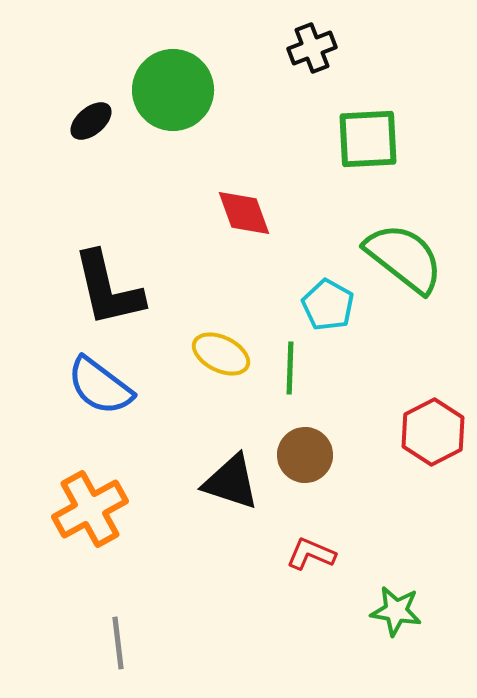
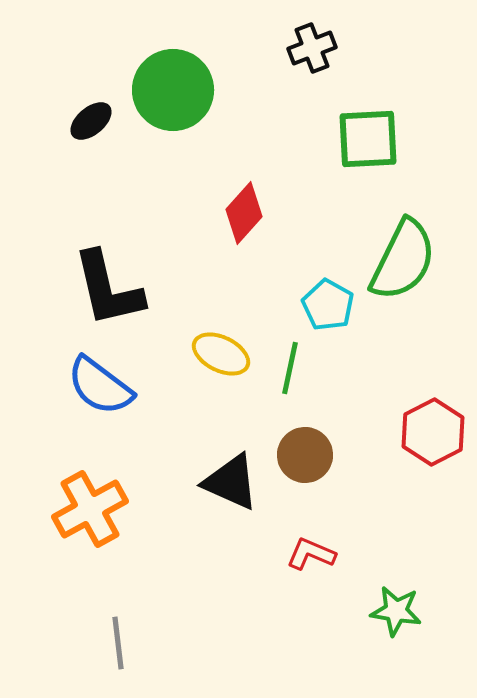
red diamond: rotated 62 degrees clockwise
green semicircle: moved 1 px left, 2 px down; rotated 78 degrees clockwise
green line: rotated 10 degrees clockwise
black triangle: rotated 6 degrees clockwise
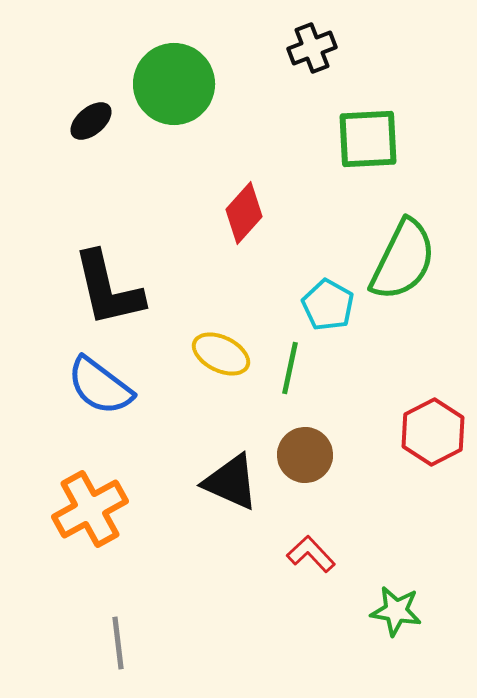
green circle: moved 1 px right, 6 px up
red L-shape: rotated 24 degrees clockwise
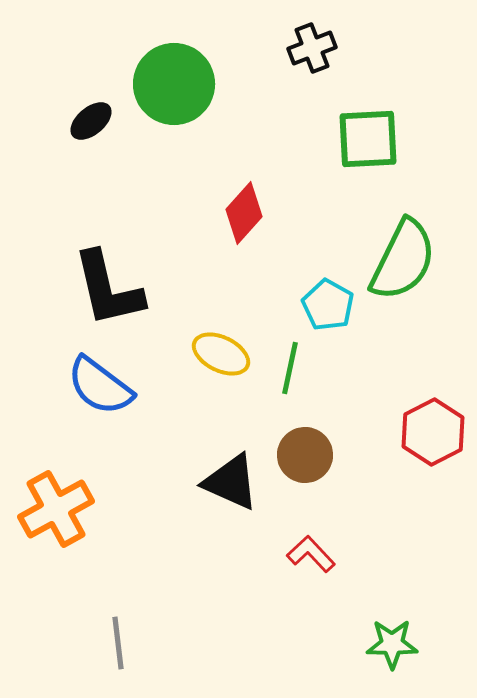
orange cross: moved 34 px left
green star: moved 4 px left, 33 px down; rotated 9 degrees counterclockwise
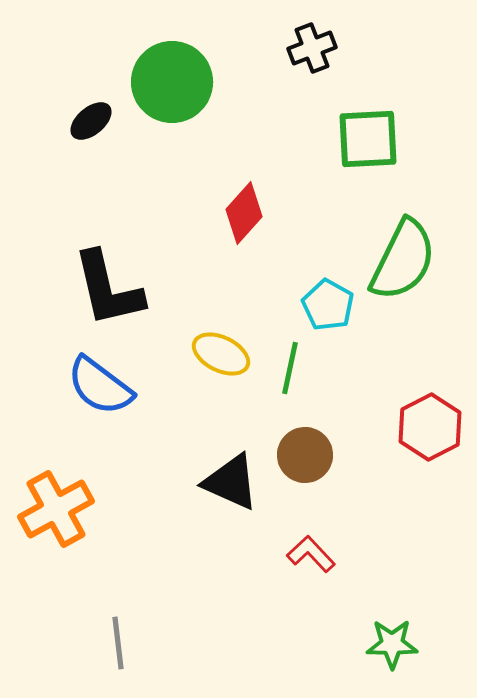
green circle: moved 2 px left, 2 px up
red hexagon: moved 3 px left, 5 px up
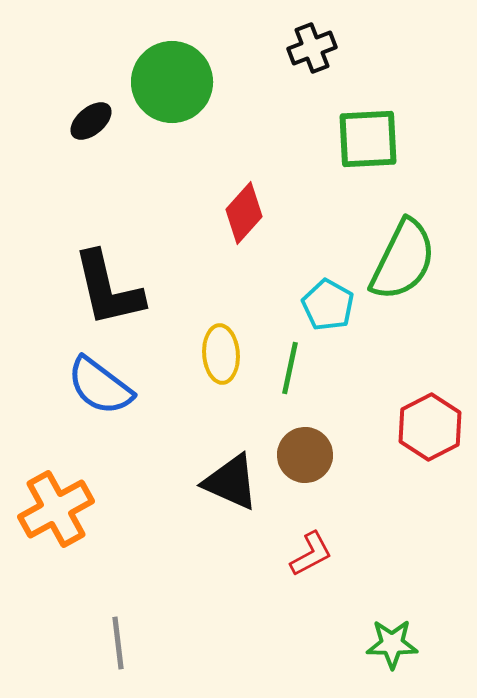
yellow ellipse: rotated 60 degrees clockwise
red L-shape: rotated 105 degrees clockwise
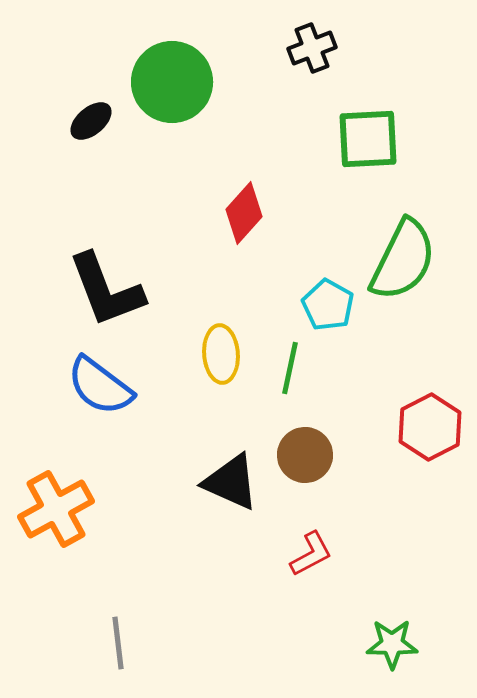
black L-shape: moved 2 px left, 1 px down; rotated 8 degrees counterclockwise
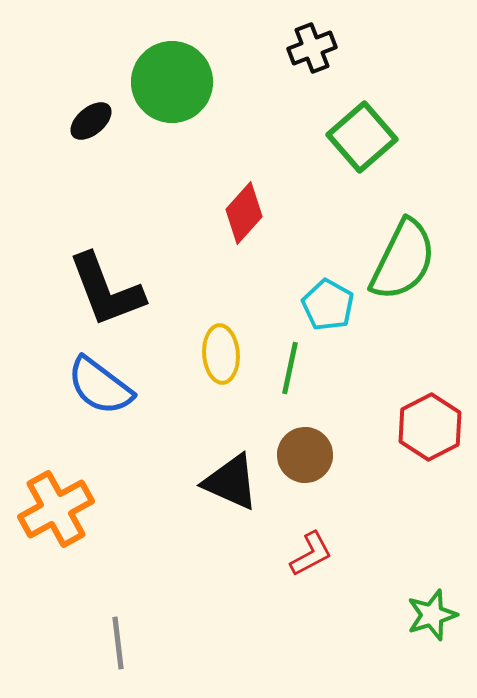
green square: moved 6 px left, 2 px up; rotated 38 degrees counterclockwise
green star: moved 40 px right, 29 px up; rotated 18 degrees counterclockwise
